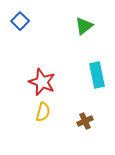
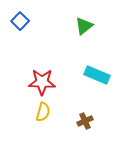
cyan rectangle: rotated 55 degrees counterclockwise
red star: rotated 20 degrees counterclockwise
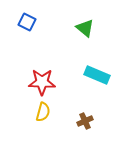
blue square: moved 7 px right, 1 px down; rotated 18 degrees counterclockwise
green triangle: moved 1 px right, 2 px down; rotated 42 degrees counterclockwise
